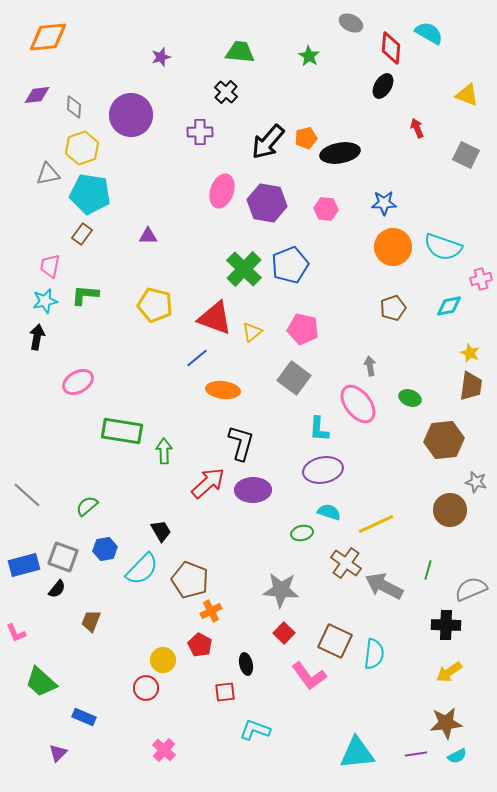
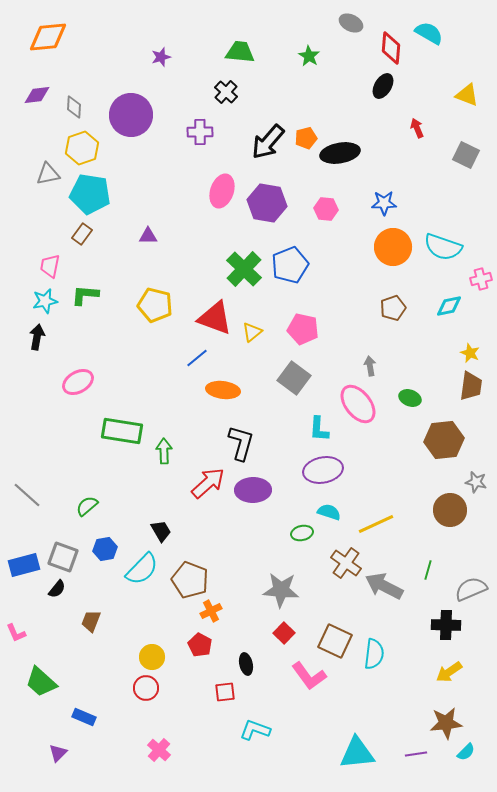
yellow circle at (163, 660): moved 11 px left, 3 px up
pink cross at (164, 750): moved 5 px left
cyan semicircle at (457, 756): moved 9 px right, 4 px up; rotated 18 degrees counterclockwise
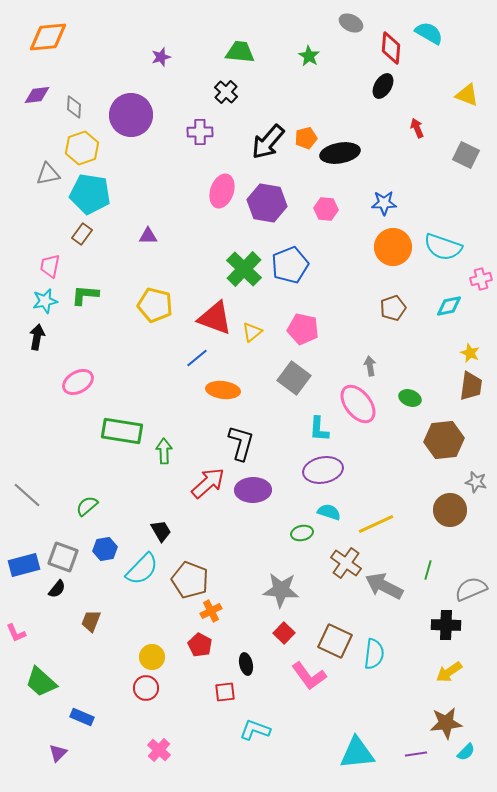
blue rectangle at (84, 717): moved 2 px left
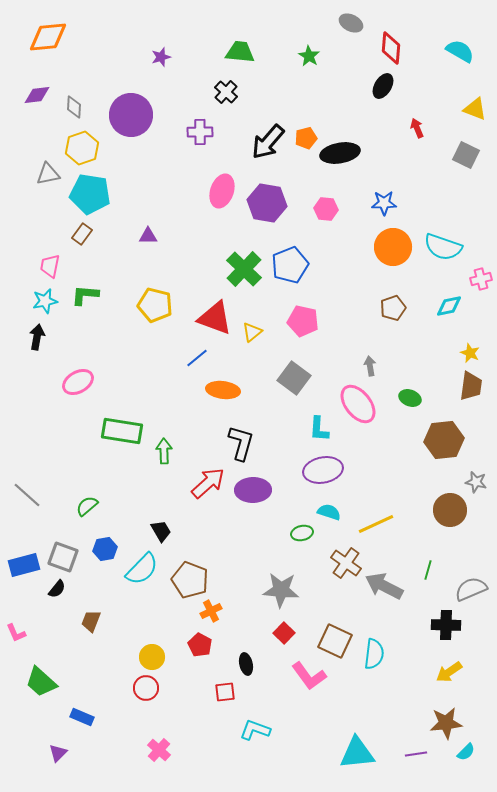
cyan semicircle at (429, 33): moved 31 px right, 18 px down
yellow triangle at (467, 95): moved 8 px right, 14 px down
pink pentagon at (303, 329): moved 8 px up
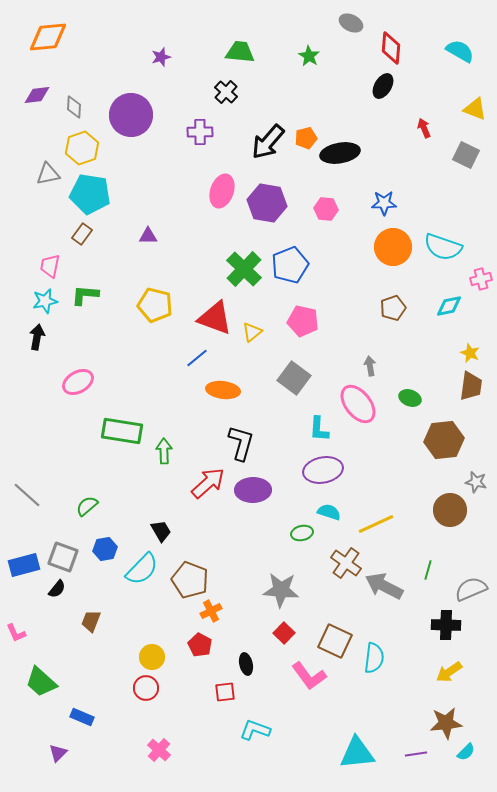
red arrow at (417, 128): moved 7 px right
cyan semicircle at (374, 654): moved 4 px down
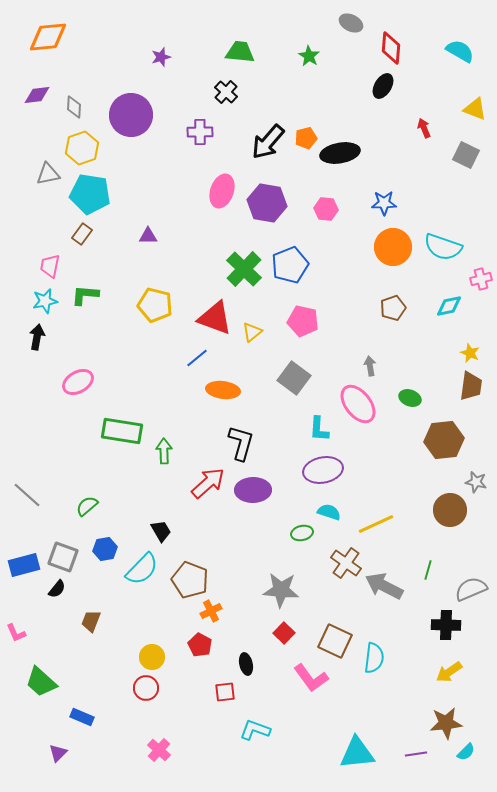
pink L-shape at (309, 676): moved 2 px right, 2 px down
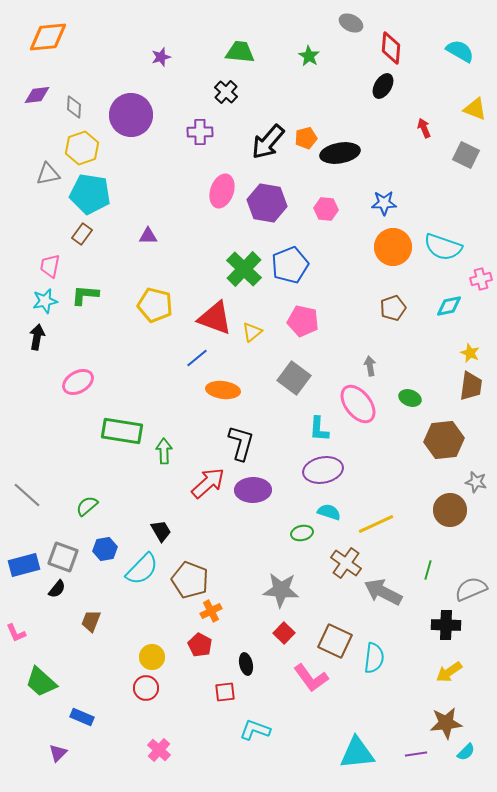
gray arrow at (384, 586): moved 1 px left, 6 px down
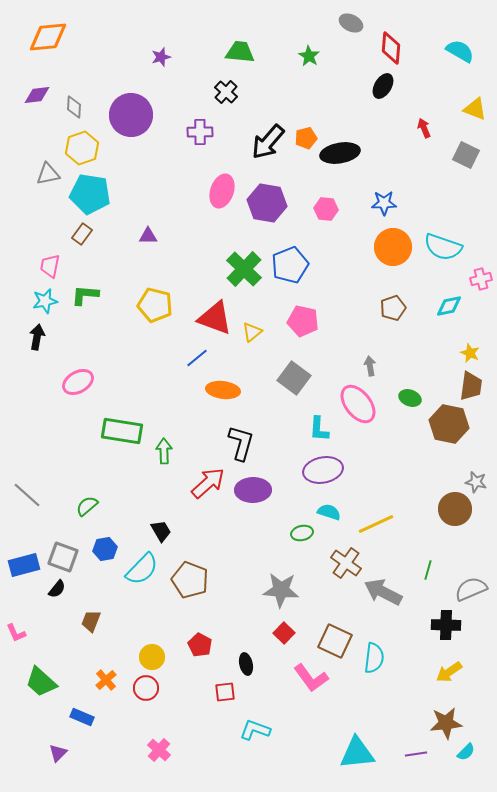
brown hexagon at (444, 440): moved 5 px right, 16 px up; rotated 18 degrees clockwise
brown circle at (450, 510): moved 5 px right, 1 px up
orange cross at (211, 611): moved 105 px left, 69 px down; rotated 15 degrees counterclockwise
